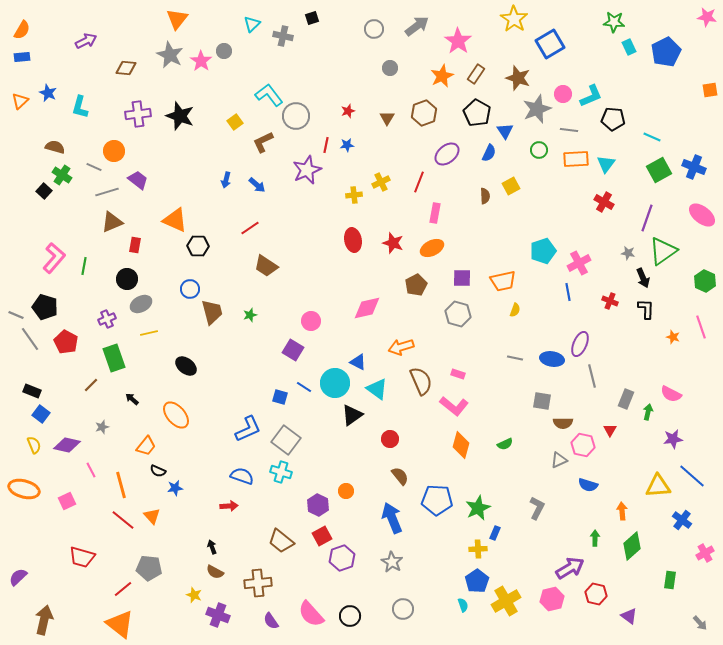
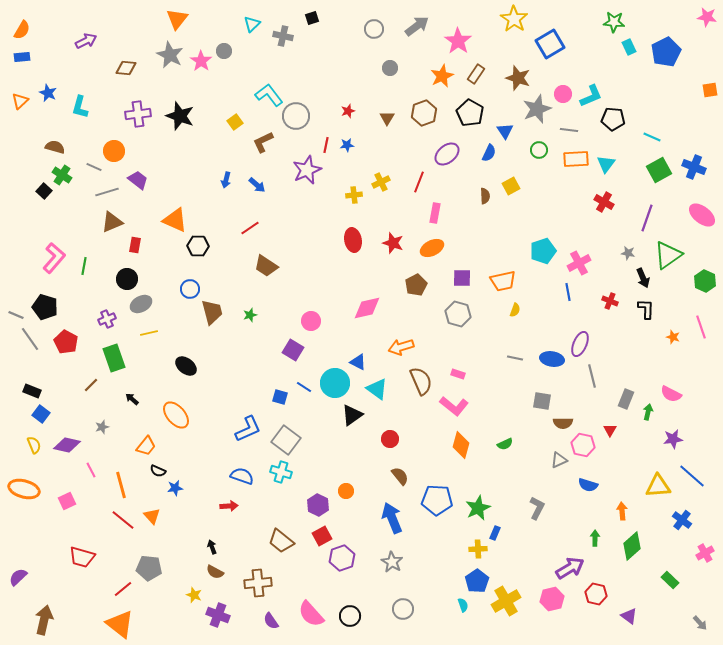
black pentagon at (477, 113): moved 7 px left
green triangle at (663, 251): moved 5 px right, 4 px down
green rectangle at (670, 580): rotated 54 degrees counterclockwise
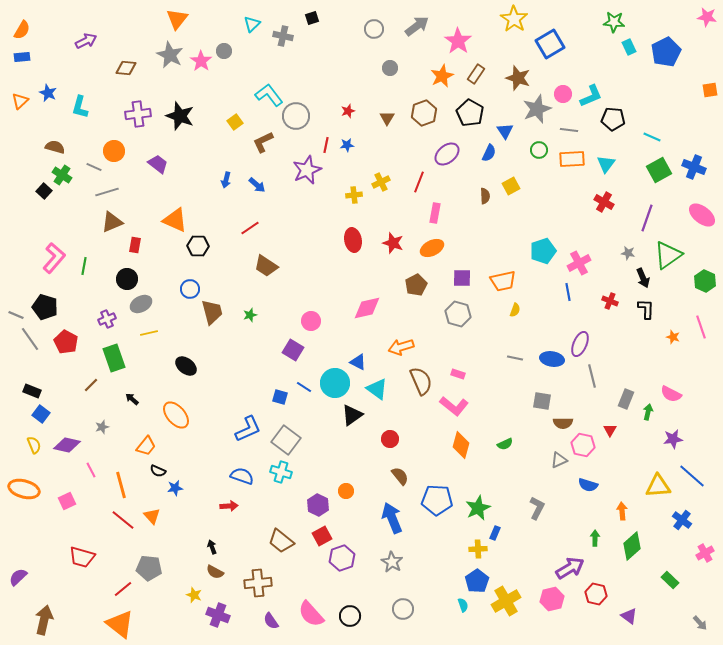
orange rectangle at (576, 159): moved 4 px left
purple trapezoid at (138, 180): moved 20 px right, 16 px up
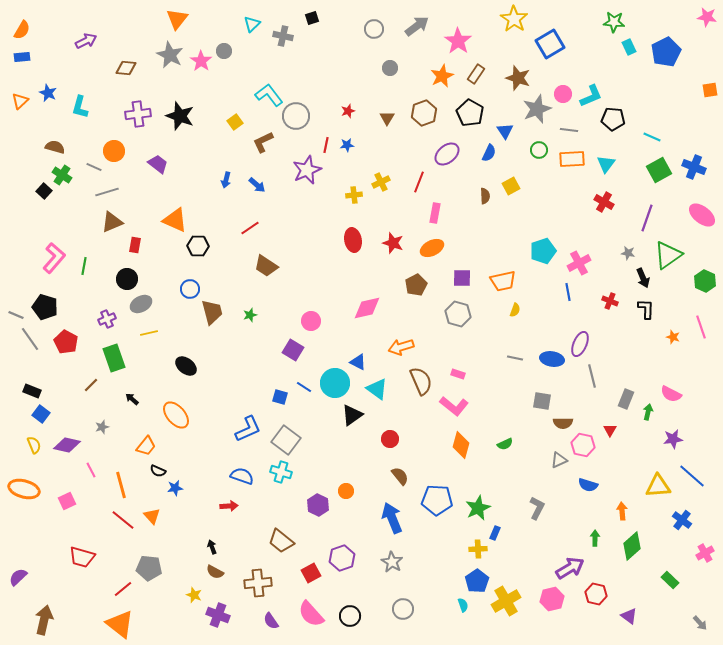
red square at (322, 536): moved 11 px left, 37 px down
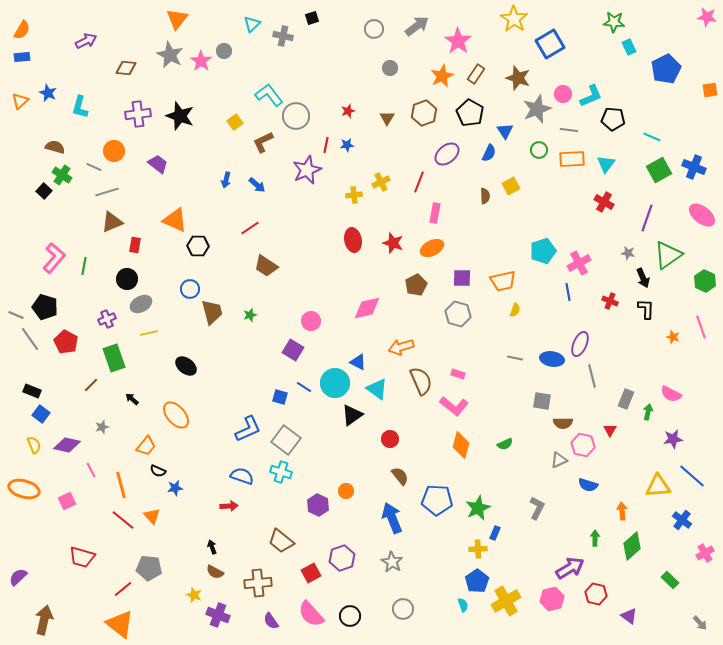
blue pentagon at (666, 52): moved 17 px down
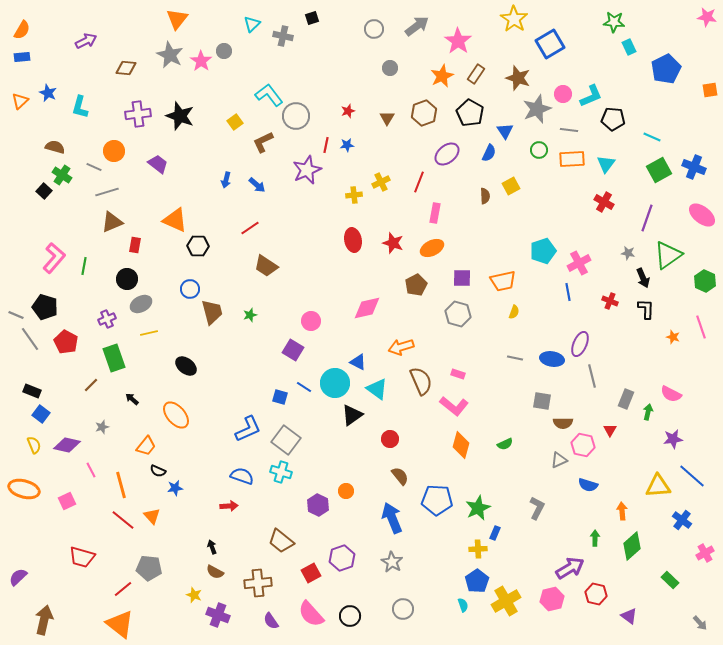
yellow semicircle at (515, 310): moved 1 px left, 2 px down
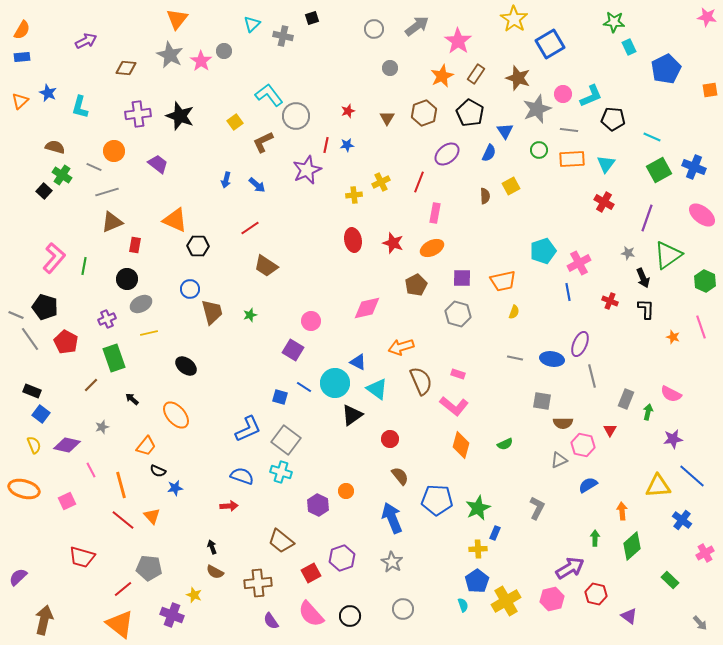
blue semicircle at (588, 485): rotated 132 degrees clockwise
purple cross at (218, 615): moved 46 px left
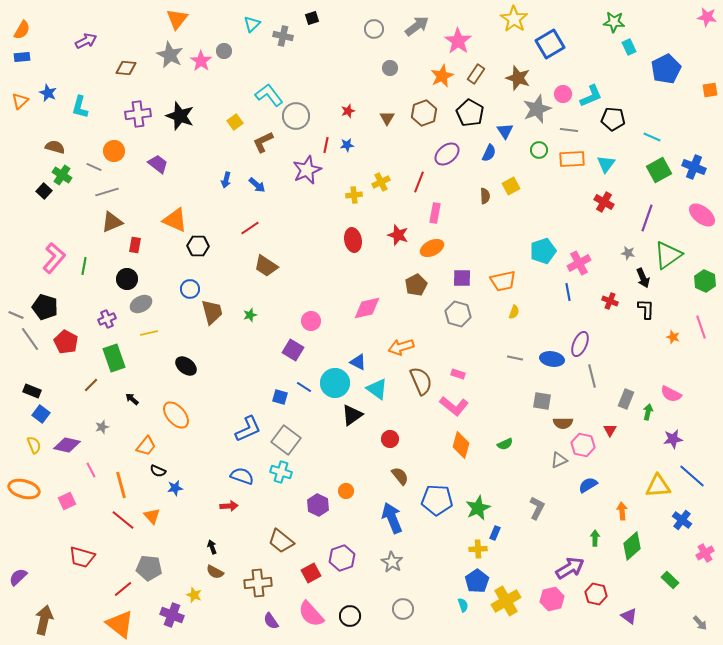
red star at (393, 243): moved 5 px right, 8 px up
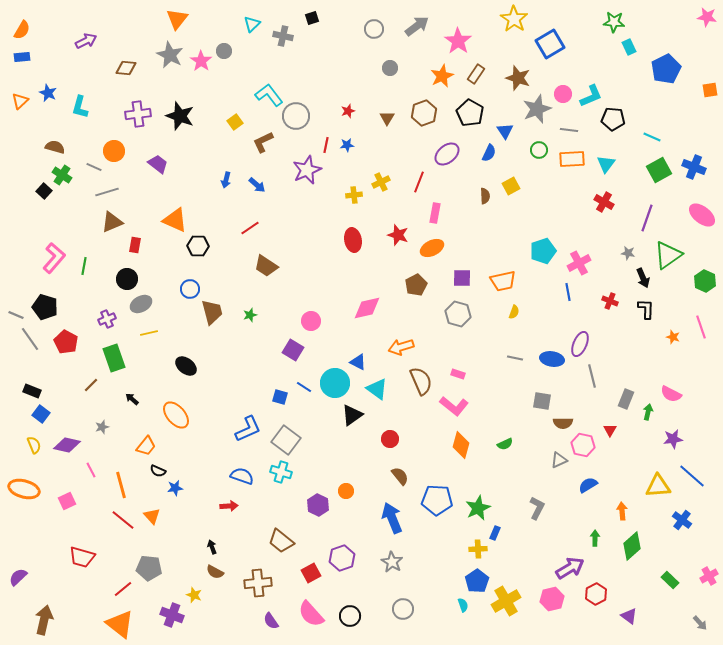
pink cross at (705, 553): moved 4 px right, 23 px down
red hexagon at (596, 594): rotated 20 degrees clockwise
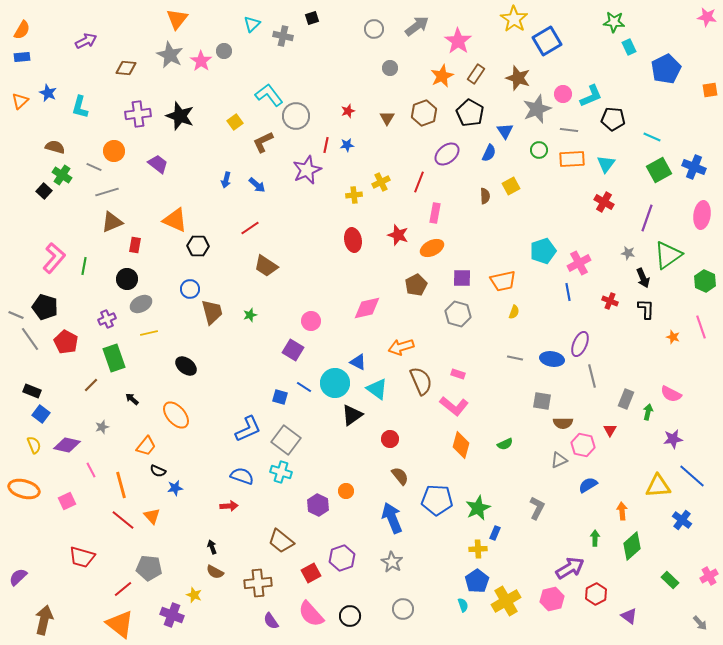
blue square at (550, 44): moved 3 px left, 3 px up
pink ellipse at (702, 215): rotated 60 degrees clockwise
